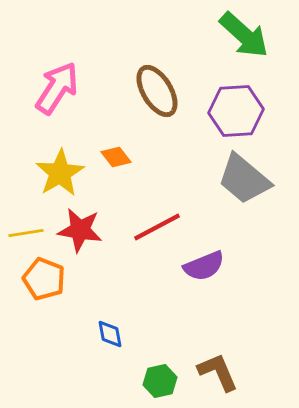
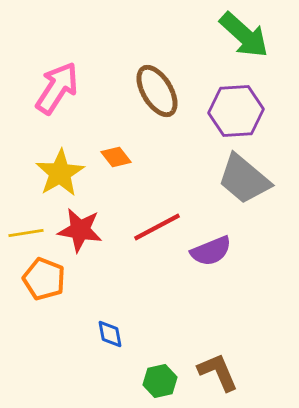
purple semicircle: moved 7 px right, 15 px up
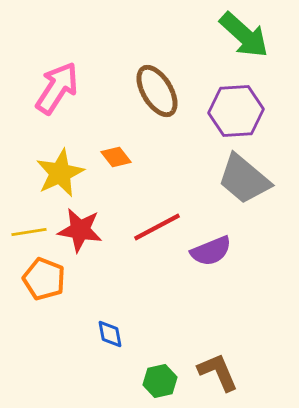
yellow star: rotated 6 degrees clockwise
yellow line: moved 3 px right, 1 px up
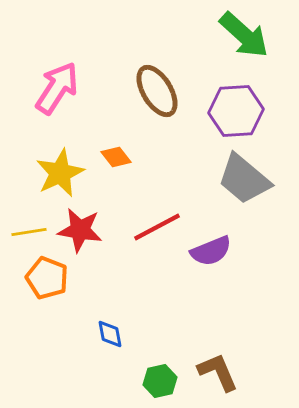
orange pentagon: moved 3 px right, 1 px up
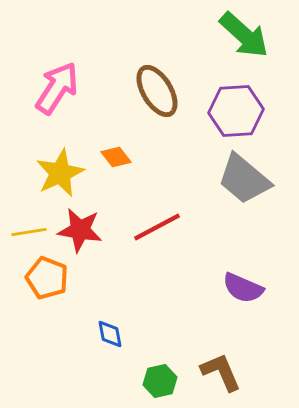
purple semicircle: moved 32 px right, 37 px down; rotated 45 degrees clockwise
brown L-shape: moved 3 px right
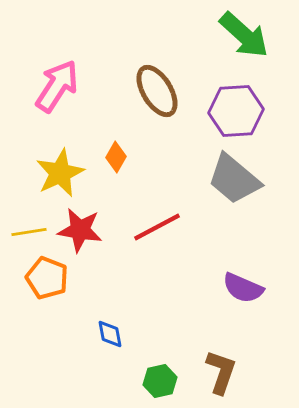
pink arrow: moved 2 px up
orange diamond: rotated 68 degrees clockwise
gray trapezoid: moved 10 px left
brown L-shape: rotated 42 degrees clockwise
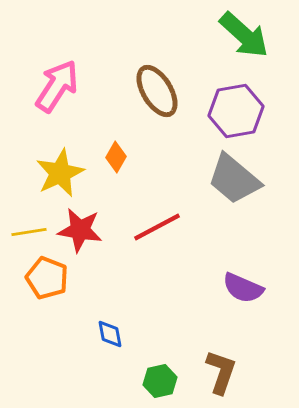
purple hexagon: rotated 6 degrees counterclockwise
